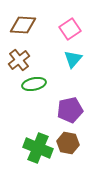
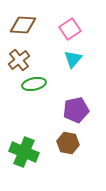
purple pentagon: moved 6 px right
green cross: moved 14 px left, 4 px down
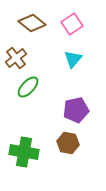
brown diamond: moved 9 px right, 2 px up; rotated 36 degrees clockwise
pink square: moved 2 px right, 5 px up
brown cross: moved 3 px left, 2 px up
green ellipse: moved 6 px left, 3 px down; rotated 35 degrees counterclockwise
green cross: rotated 12 degrees counterclockwise
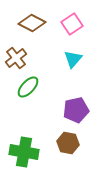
brown diamond: rotated 12 degrees counterclockwise
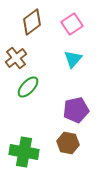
brown diamond: moved 1 px up; rotated 64 degrees counterclockwise
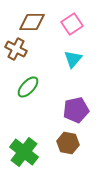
brown diamond: rotated 36 degrees clockwise
brown cross: moved 9 px up; rotated 25 degrees counterclockwise
green cross: rotated 28 degrees clockwise
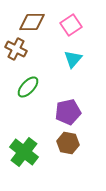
pink square: moved 1 px left, 1 px down
purple pentagon: moved 8 px left, 2 px down
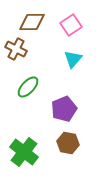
purple pentagon: moved 4 px left, 3 px up; rotated 10 degrees counterclockwise
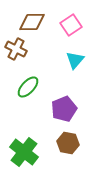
cyan triangle: moved 2 px right, 1 px down
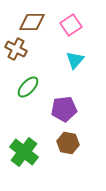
purple pentagon: rotated 15 degrees clockwise
